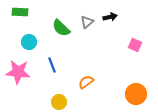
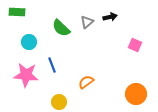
green rectangle: moved 3 px left
pink star: moved 8 px right, 3 px down
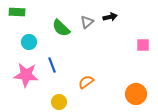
pink square: moved 8 px right; rotated 24 degrees counterclockwise
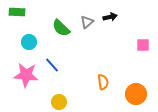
blue line: rotated 21 degrees counterclockwise
orange semicircle: moved 17 px right; rotated 119 degrees clockwise
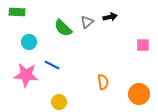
green semicircle: moved 2 px right
blue line: rotated 21 degrees counterclockwise
orange circle: moved 3 px right
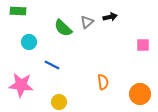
green rectangle: moved 1 px right, 1 px up
pink star: moved 5 px left, 10 px down
orange circle: moved 1 px right
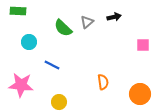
black arrow: moved 4 px right
